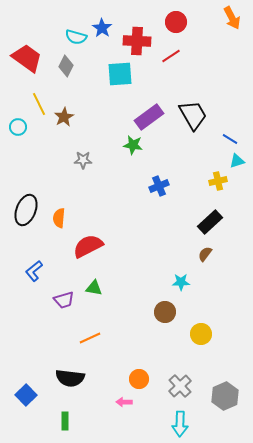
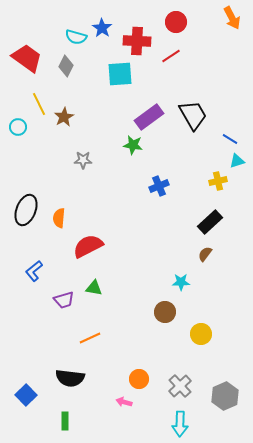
pink arrow: rotated 14 degrees clockwise
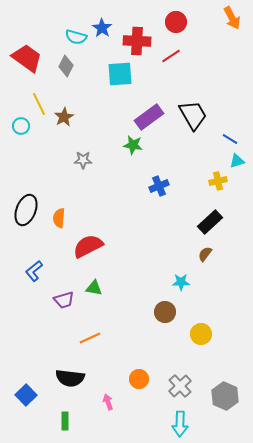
cyan circle: moved 3 px right, 1 px up
gray hexagon: rotated 12 degrees counterclockwise
pink arrow: moved 16 px left; rotated 56 degrees clockwise
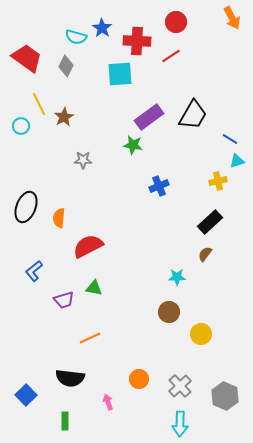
black trapezoid: rotated 60 degrees clockwise
black ellipse: moved 3 px up
cyan star: moved 4 px left, 5 px up
brown circle: moved 4 px right
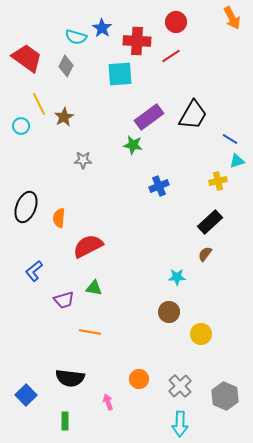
orange line: moved 6 px up; rotated 35 degrees clockwise
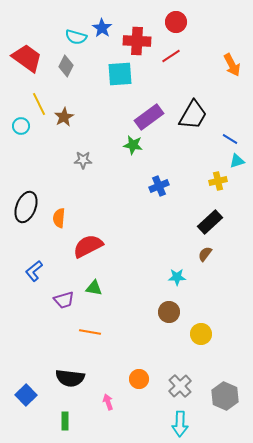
orange arrow: moved 47 px down
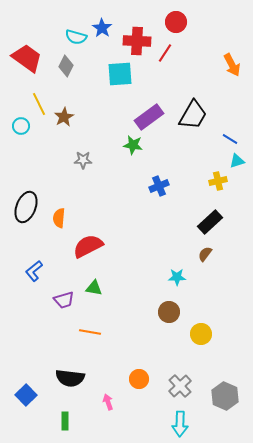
red line: moved 6 px left, 3 px up; rotated 24 degrees counterclockwise
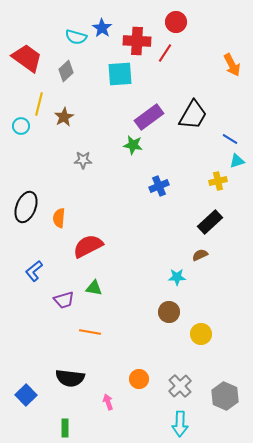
gray diamond: moved 5 px down; rotated 20 degrees clockwise
yellow line: rotated 40 degrees clockwise
brown semicircle: moved 5 px left, 1 px down; rotated 28 degrees clockwise
green rectangle: moved 7 px down
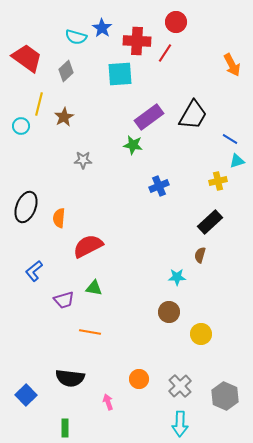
brown semicircle: rotated 49 degrees counterclockwise
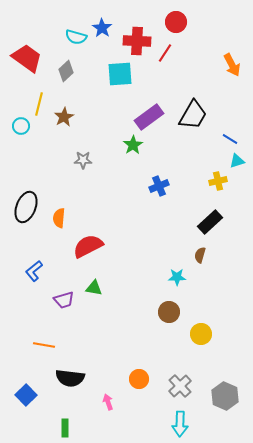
green star: rotated 30 degrees clockwise
orange line: moved 46 px left, 13 px down
